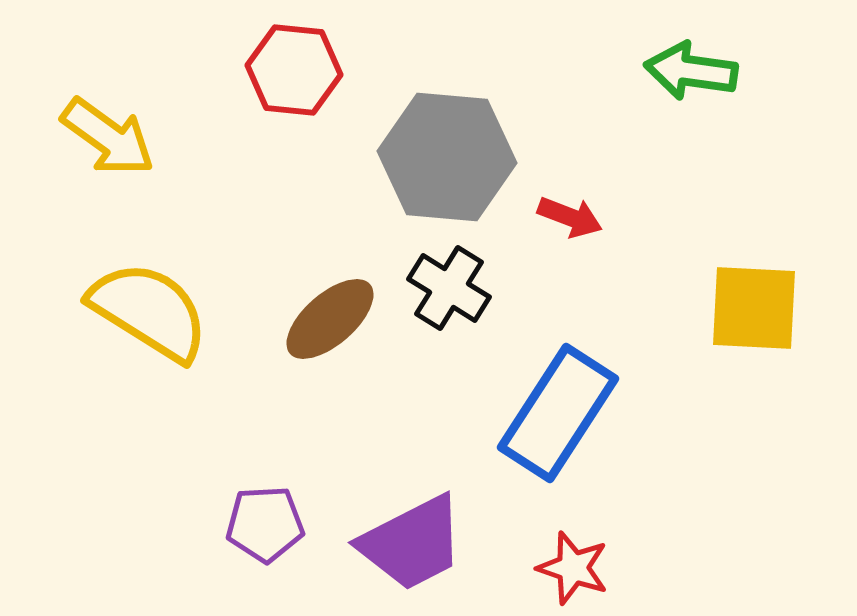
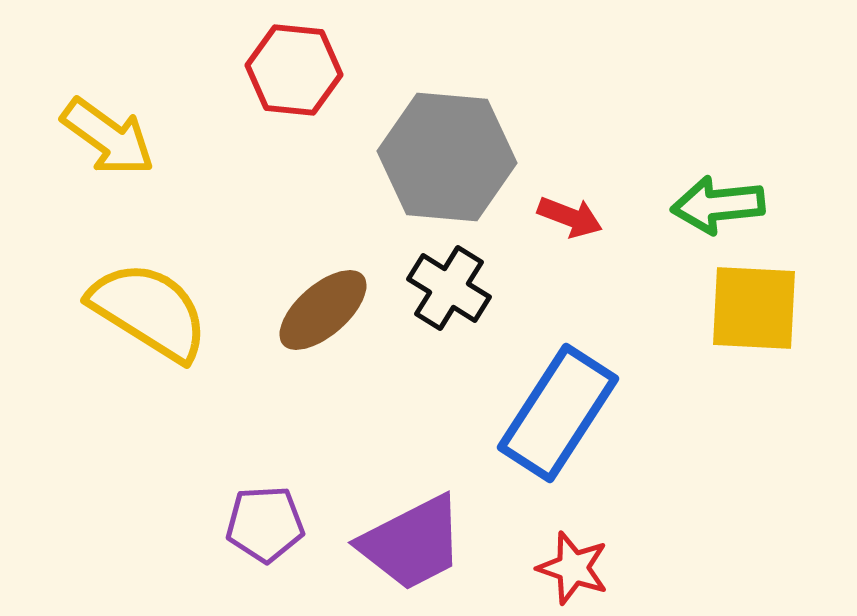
green arrow: moved 27 px right, 134 px down; rotated 14 degrees counterclockwise
brown ellipse: moved 7 px left, 9 px up
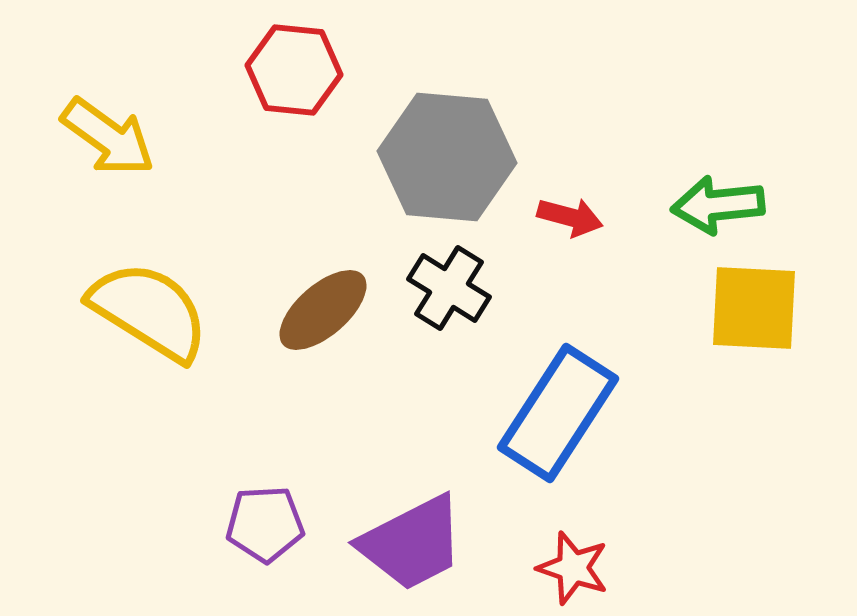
red arrow: rotated 6 degrees counterclockwise
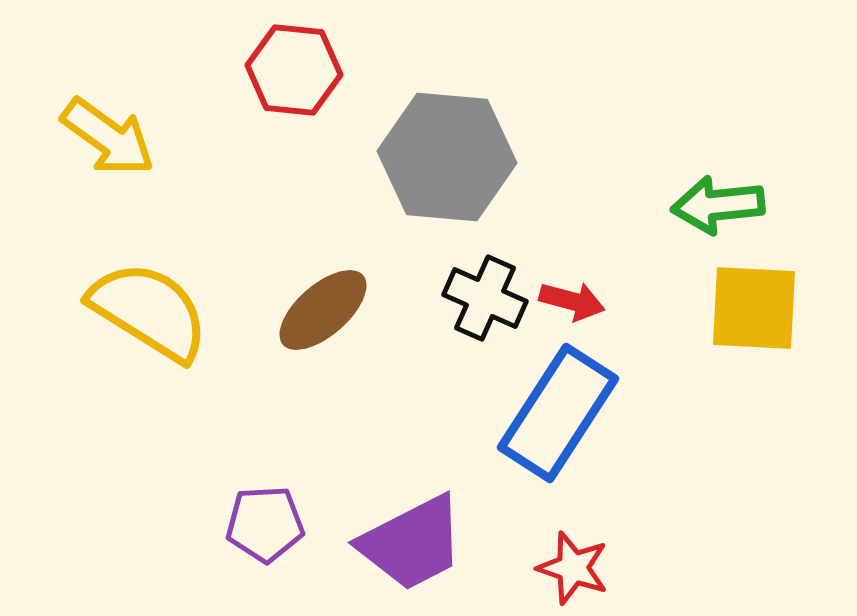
red arrow: moved 2 px right, 84 px down
black cross: moved 36 px right, 10 px down; rotated 8 degrees counterclockwise
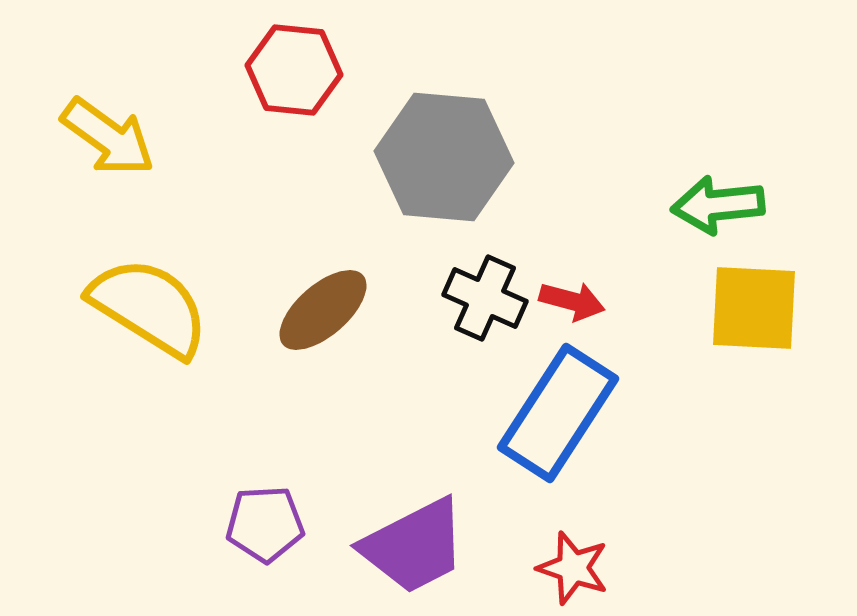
gray hexagon: moved 3 px left
yellow semicircle: moved 4 px up
purple trapezoid: moved 2 px right, 3 px down
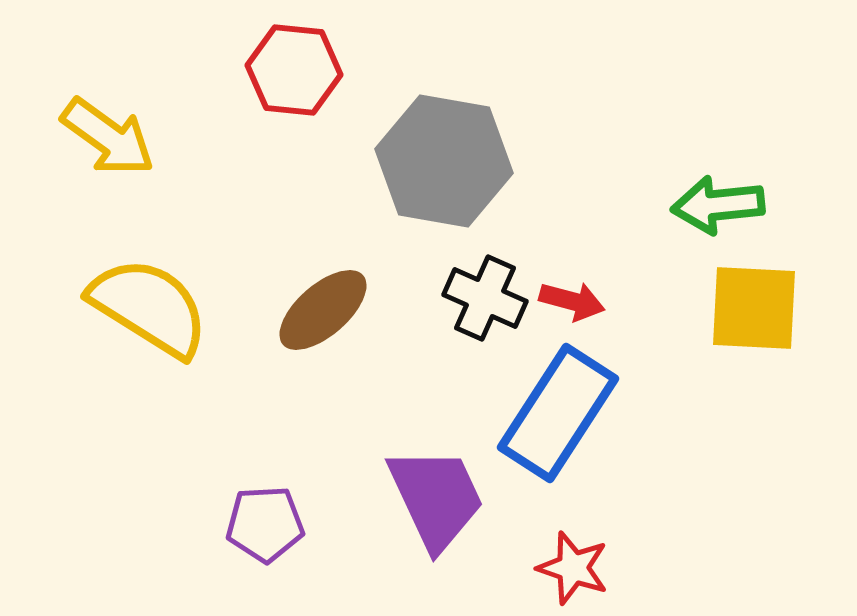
gray hexagon: moved 4 px down; rotated 5 degrees clockwise
purple trapezoid: moved 22 px right, 48 px up; rotated 88 degrees counterclockwise
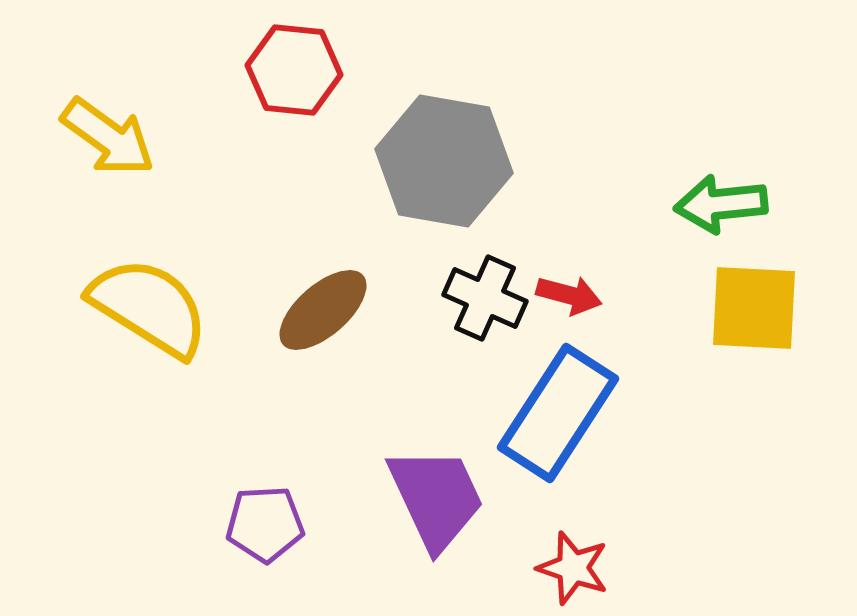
green arrow: moved 3 px right, 1 px up
red arrow: moved 3 px left, 6 px up
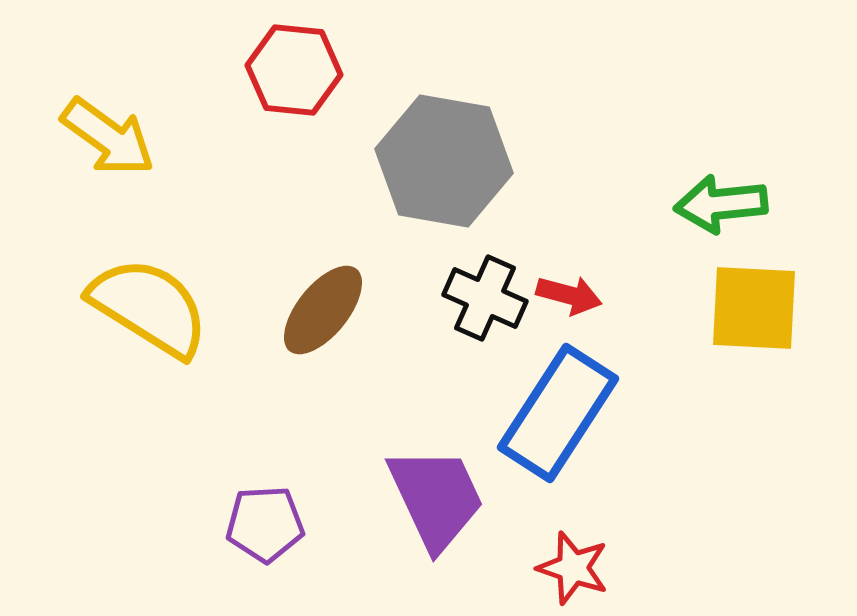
brown ellipse: rotated 10 degrees counterclockwise
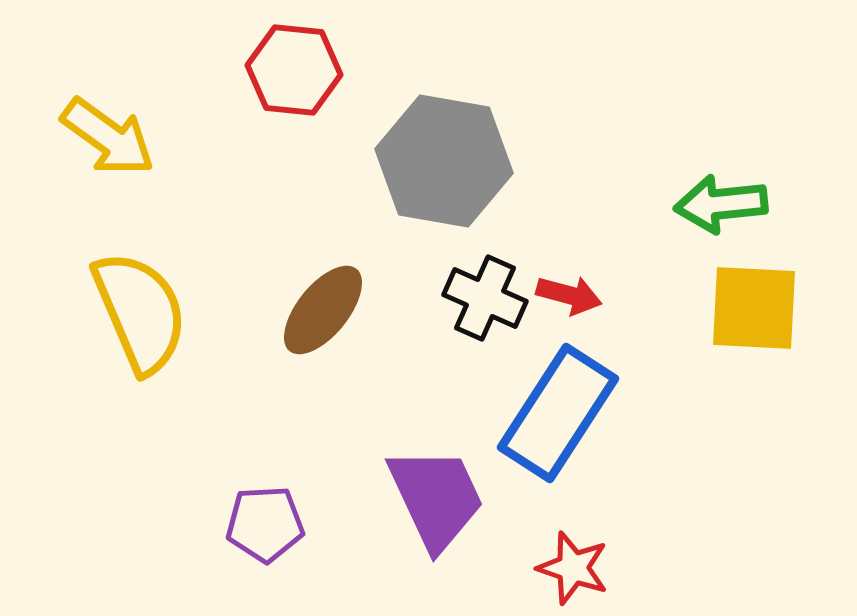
yellow semicircle: moved 9 px left, 5 px down; rotated 35 degrees clockwise
